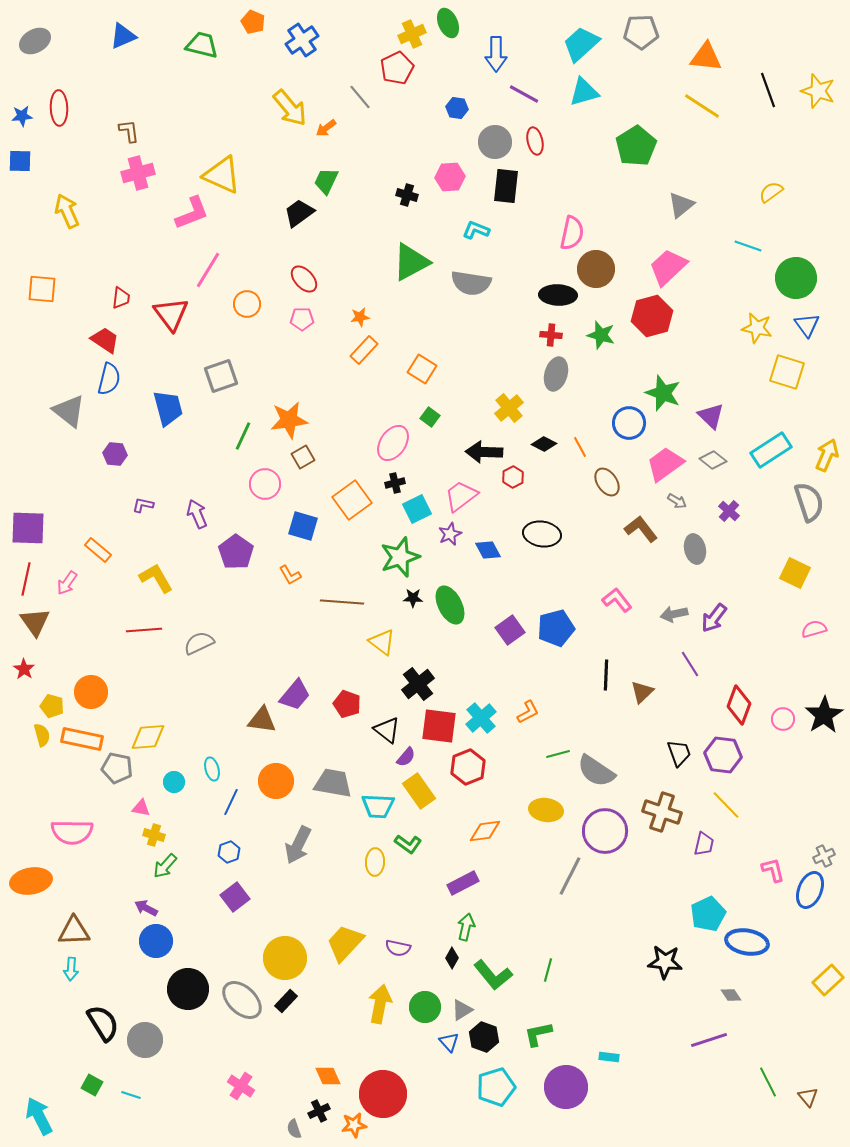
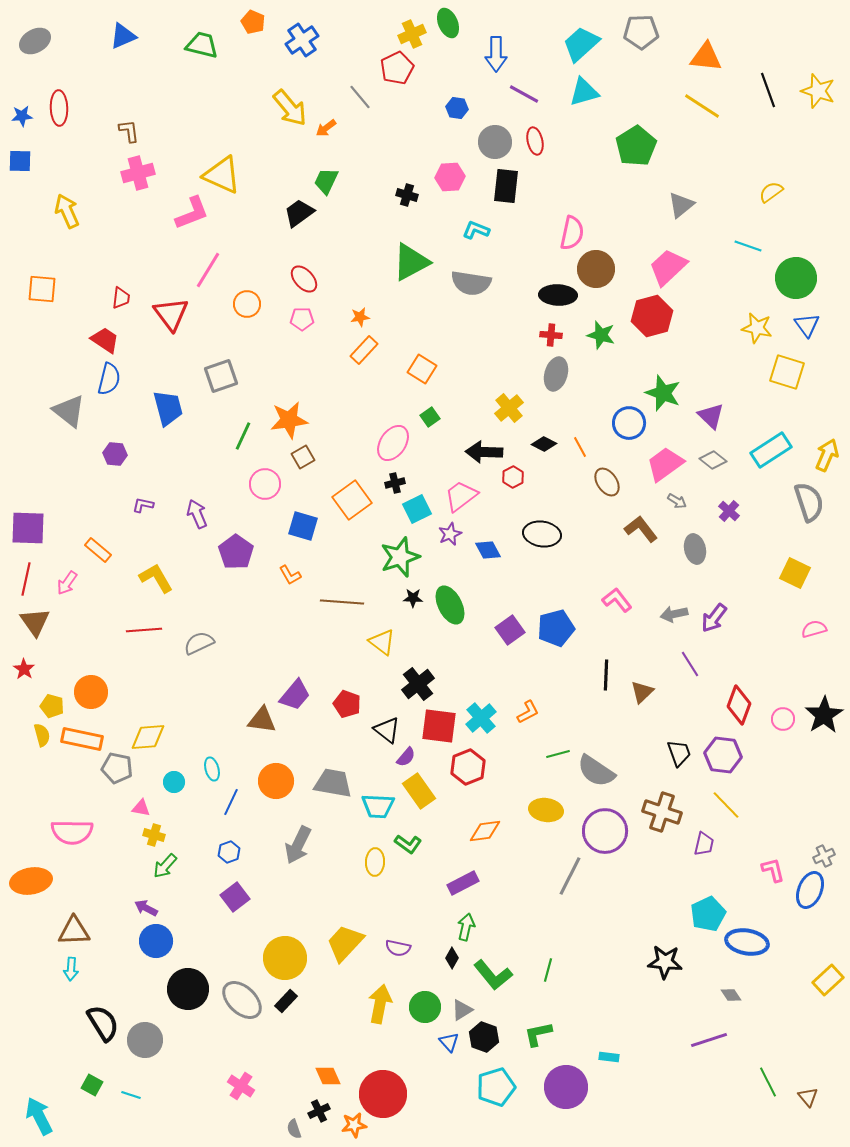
green square at (430, 417): rotated 18 degrees clockwise
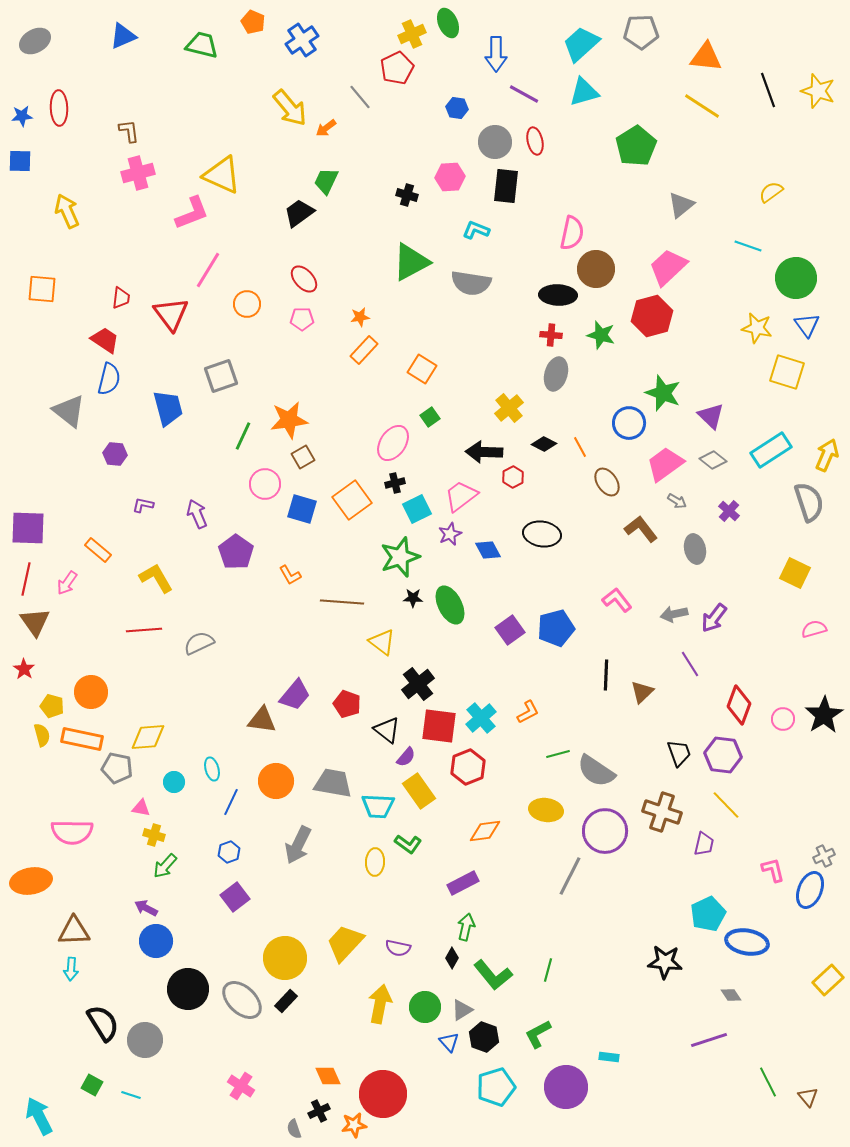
blue square at (303, 526): moved 1 px left, 17 px up
green L-shape at (538, 1034): rotated 16 degrees counterclockwise
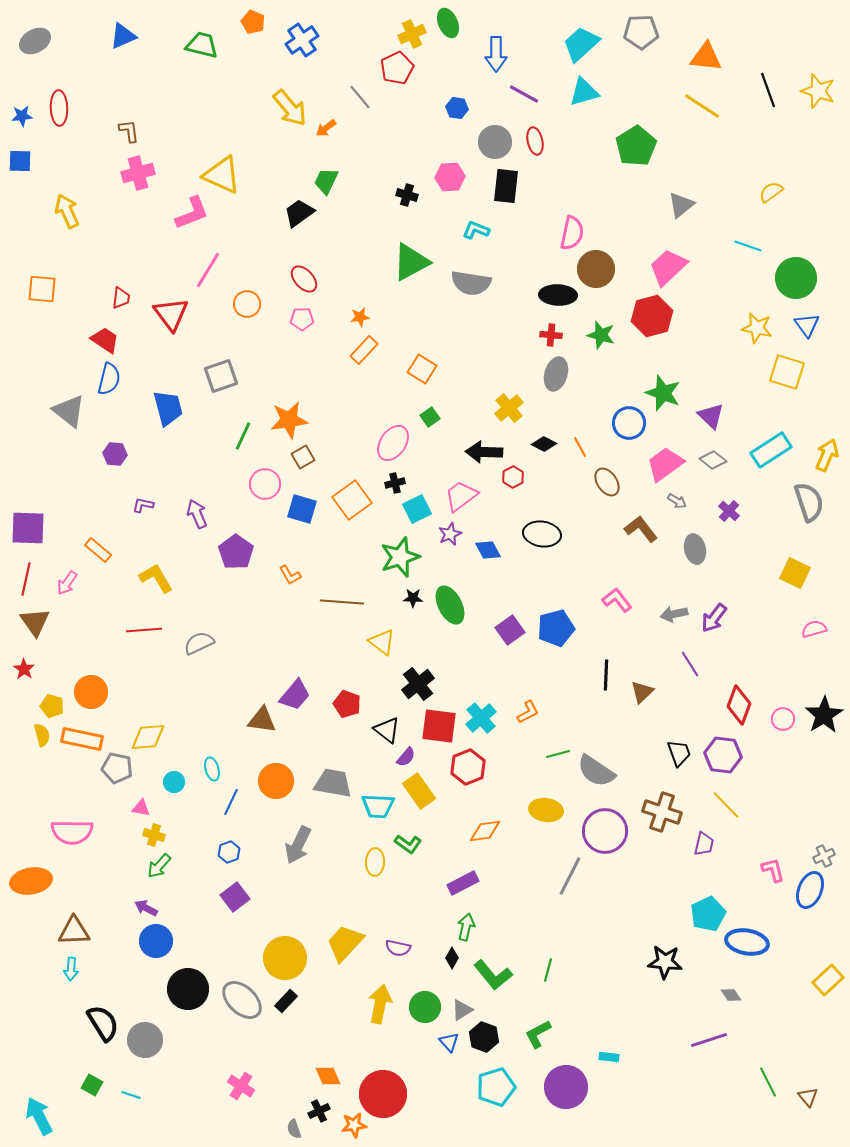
green arrow at (165, 866): moved 6 px left
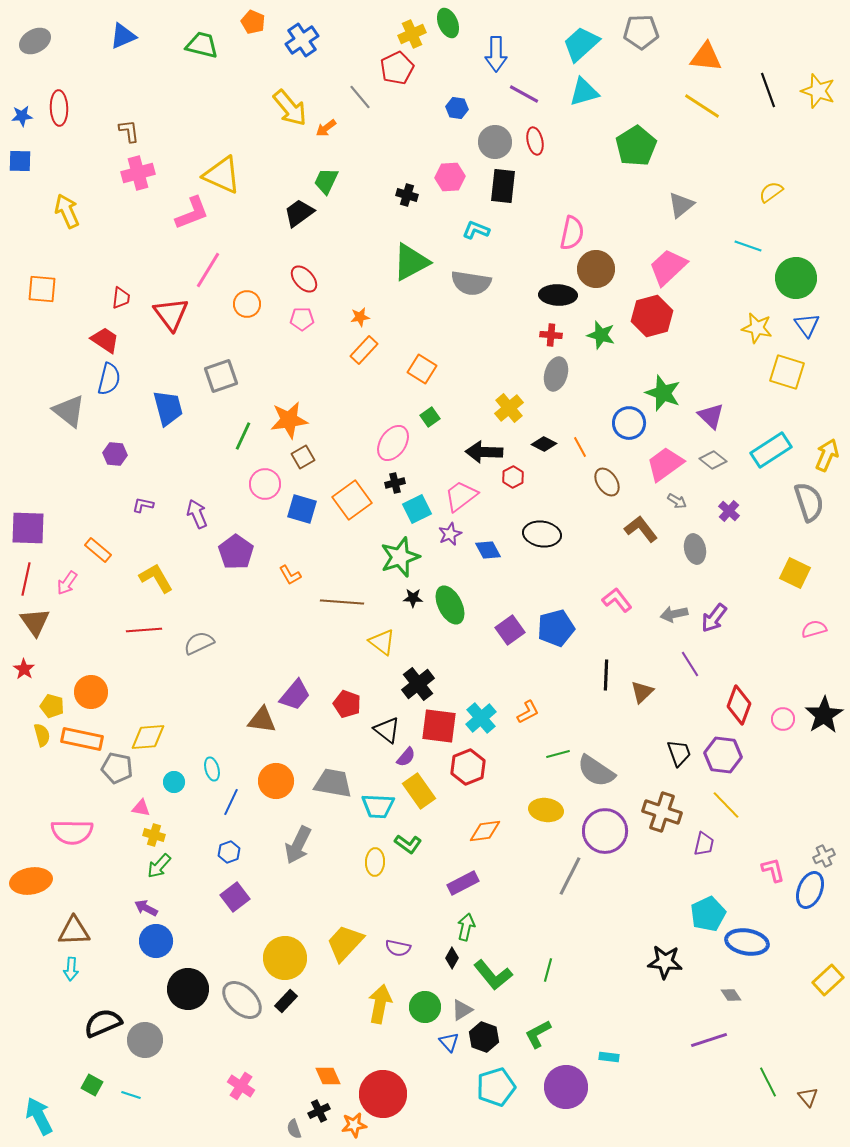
black rectangle at (506, 186): moved 3 px left
black semicircle at (103, 1023): rotated 81 degrees counterclockwise
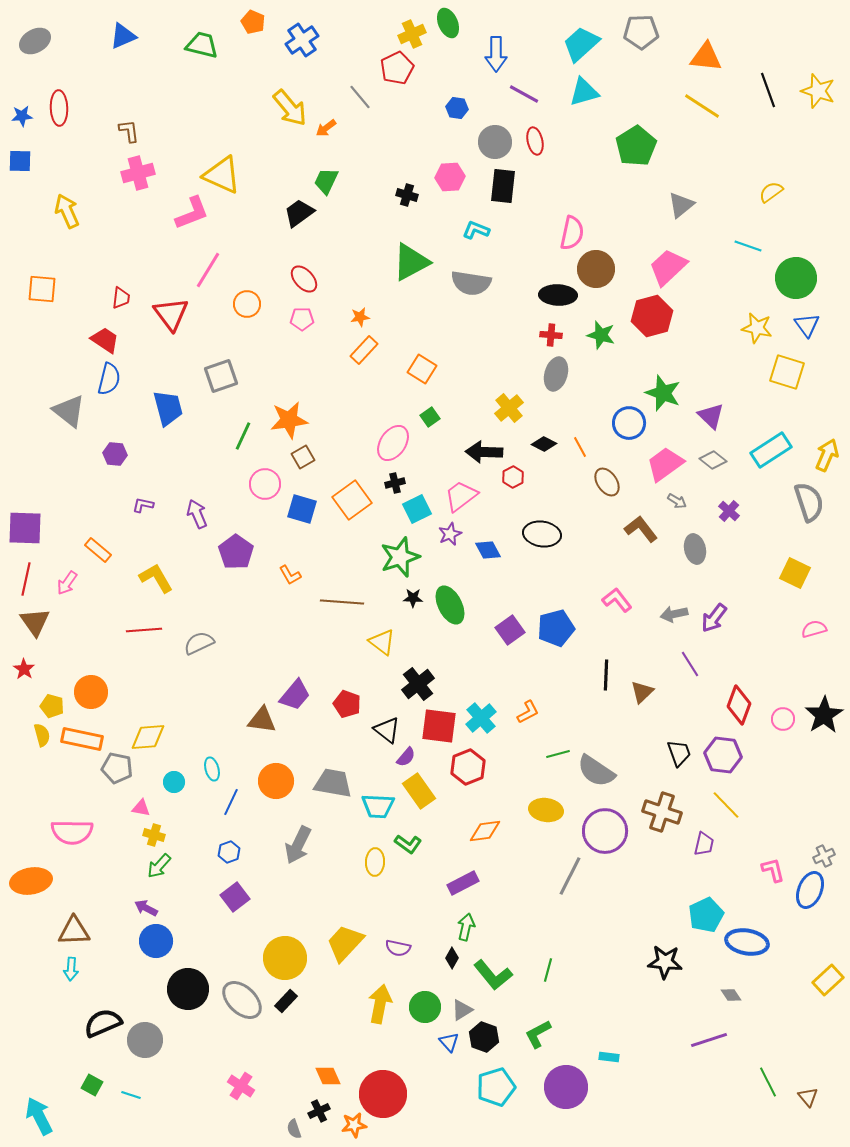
purple square at (28, 528): moved 3 px left
cyan pentagon at (708, 914): moved 2 px left, 1 px down
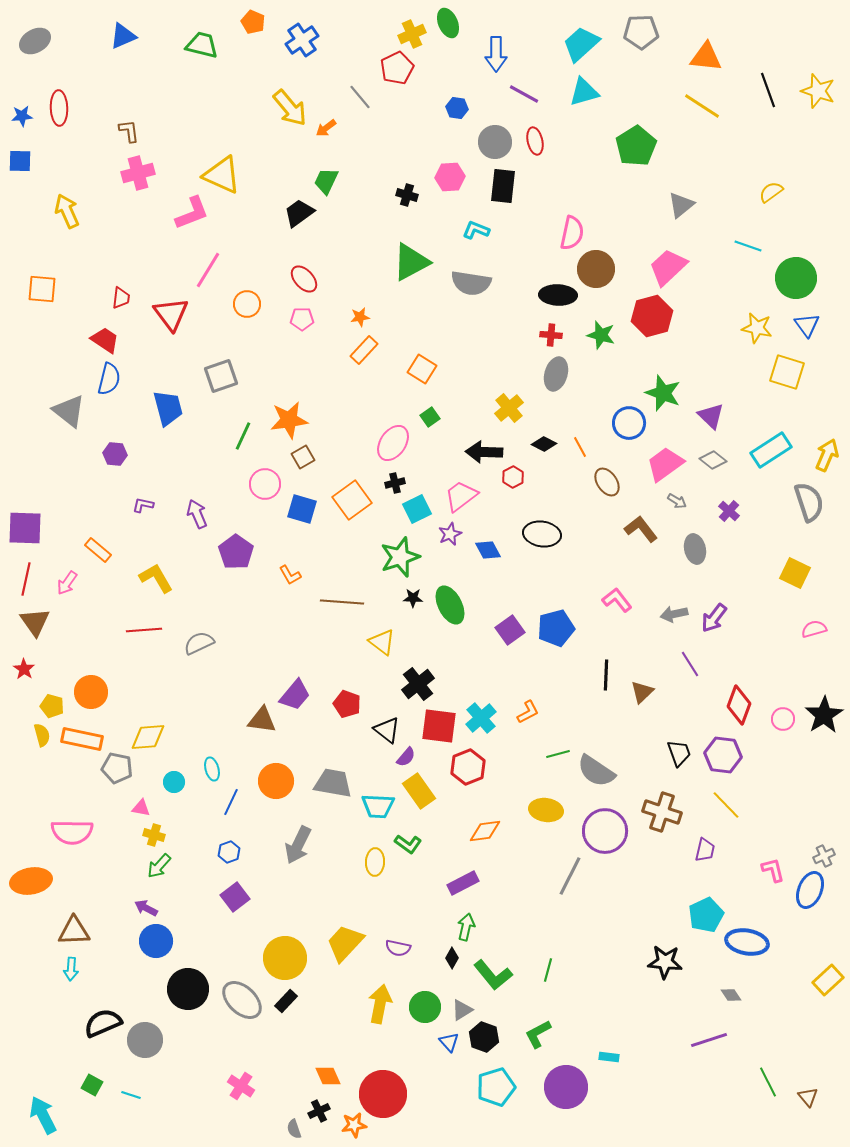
purple trapezoid at (704, 844): moved 1 px right, 6 px down
cyan arrow at (39, 1116): moved 4 px right, 1 px up
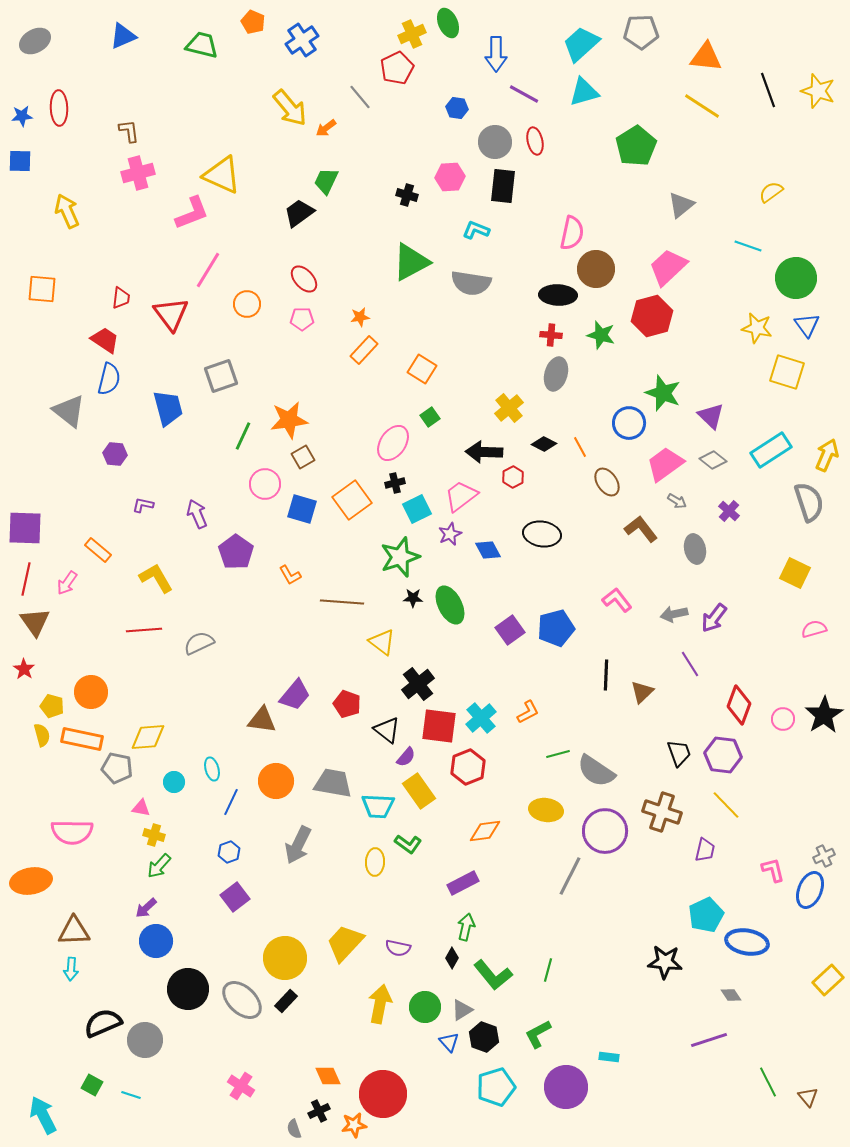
purple arrow at (146, 908): rotated 70 degrees counterclockwise
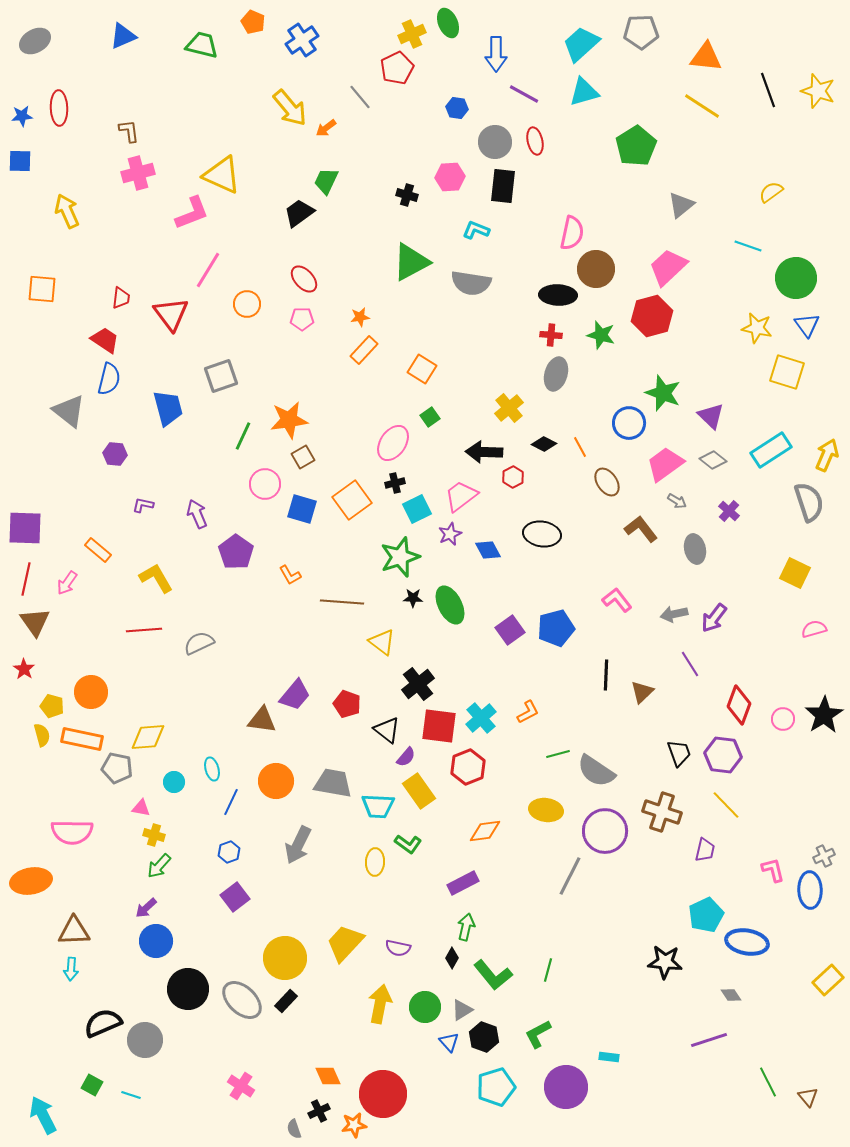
blue ellipse at (810, 890): rotated 24 degrees counterclockwise
